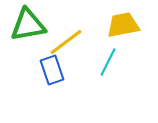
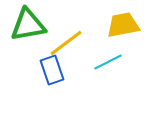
yellow line: moved 1 px down
cyan line: rotated 36 degrees clockwise
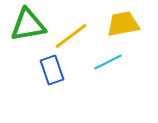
yellow trapezoid: moved 1 px up
yellow line: moved 5 px right, 7 px up
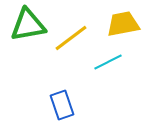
yellow line: moved 2 px down
blue rectangle: moved 10 px right, 35 px down
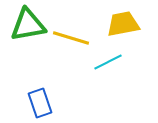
yellow line: rotated 54 degrees clockwise
blue rectangle: moved 22 px left, 2 px up
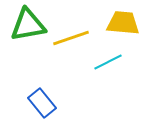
yellow trapezoid: moved 1 px up; rotated 16 degrees clockwise
yellow line: rotated 36 degrees counterclockwise
blue rectangle: moved 2 px right; rotated 20 degrees counterclockwise
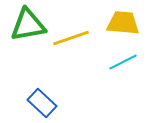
cyan line: moved 15 px right
blue rectangle: rotated 8 degrees counterclockwise
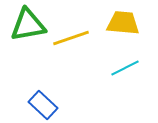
cyan line: moved 2 px right, 6 px down
blue rectangle: moved 1 px right, 2 px down
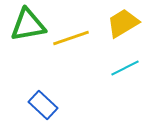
yellow trapezoid: rotated 36 degrees counterclockwise
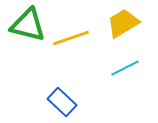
green triangle: rotated 24 degrees clockwise
blue rectangle: moved 19 px right, 3 px up
